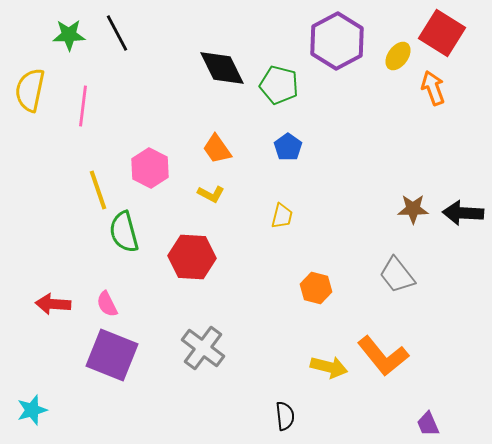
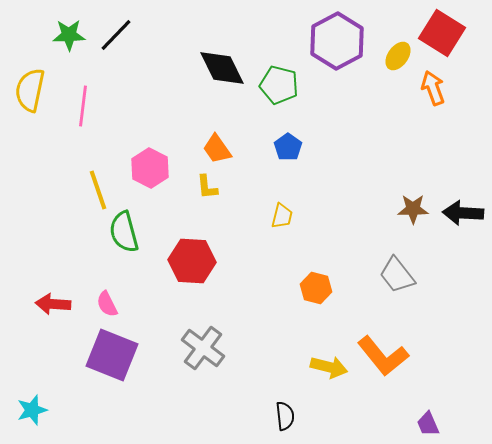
black line: moved 1 px left, 2 px down; rotated 72 degrees clockwise
yellow L-shape: moved 4 px left, 7 px up; rotated 56 degrees clockwise
red hexagon: moved 4 px down
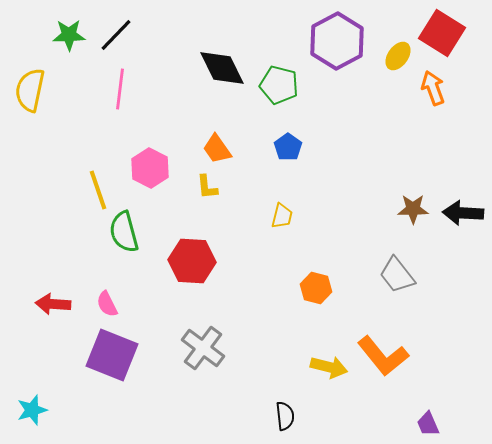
pink line: moved 37 px right, 17 px up
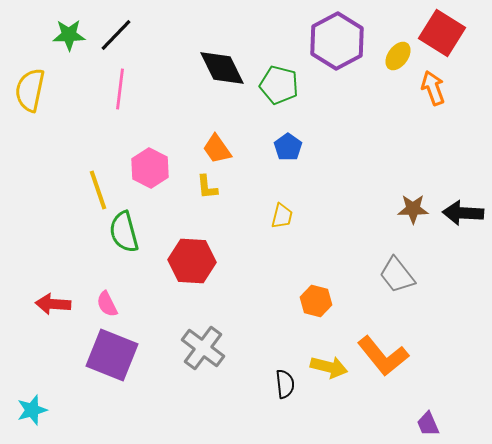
orange hexagon: moved 13 px down
black semicircle: moved 32 px up
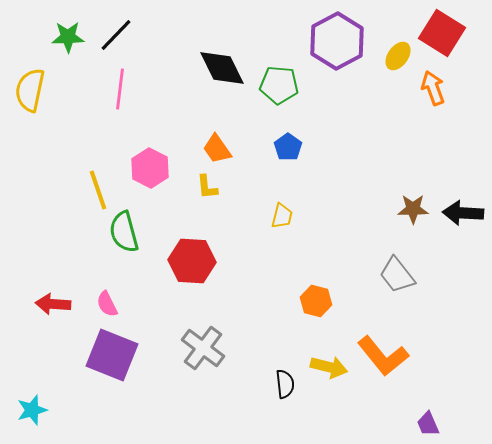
green star: moved 1 px left, 2 px down
green pentagon: rotated 9 degrees counterclockwise
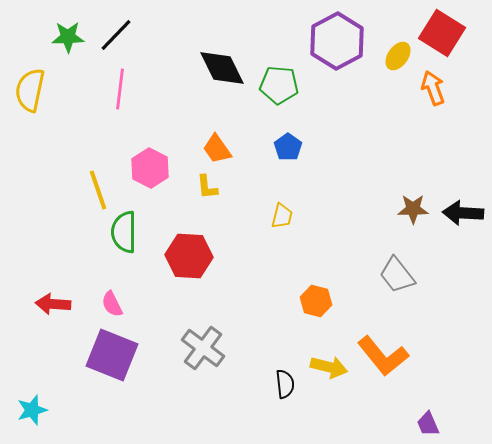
green semicircle: rotated 15 degrees clockwise
red hexagon: moved 3 px left, 5 px up
pink semicircle: moved 5 px right
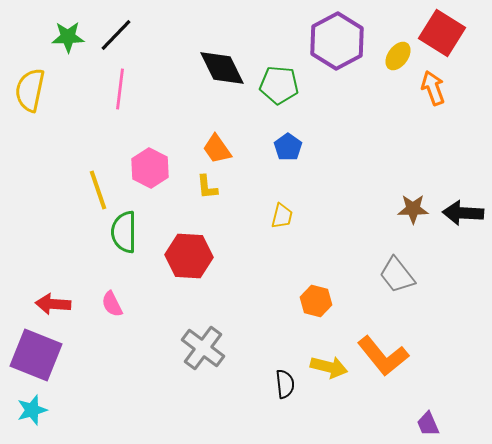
purple square: moved 76 px left
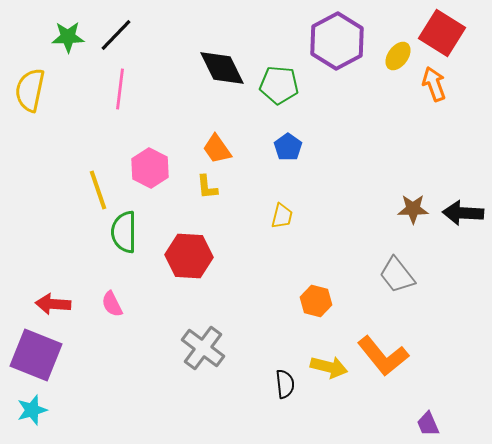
orange arrow: moved 1 px right, 4 px up
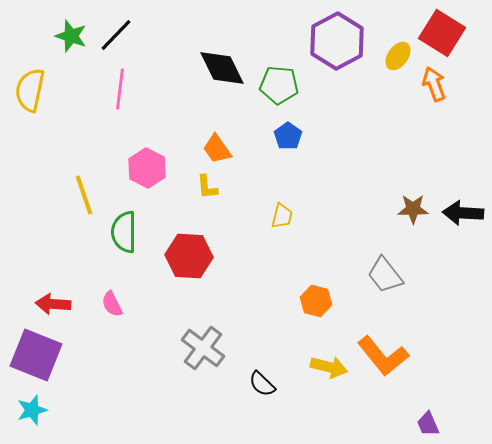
green star: moved 3 px right, 1 px up; rotated 20 degrees clockwise
blue pentagon: moved 11 px up
pink hexagon: moved 3 px left
yellow line: moved 14 px left, 5 px down
gray trapezoid: moved 12 px left
black semicircle: moved 23 px left; rotated 140 degrees clockwise
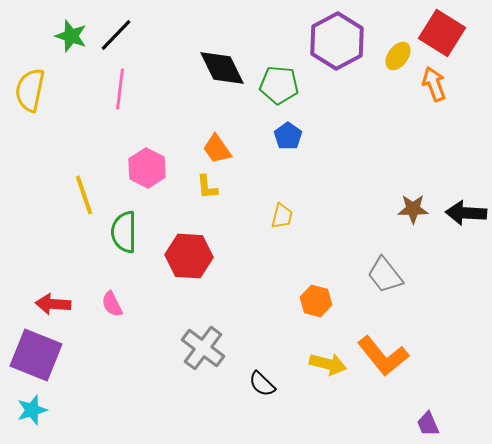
black arrow: moved 3 px right
yellow arrow: moved 1 px left, 3 px up
